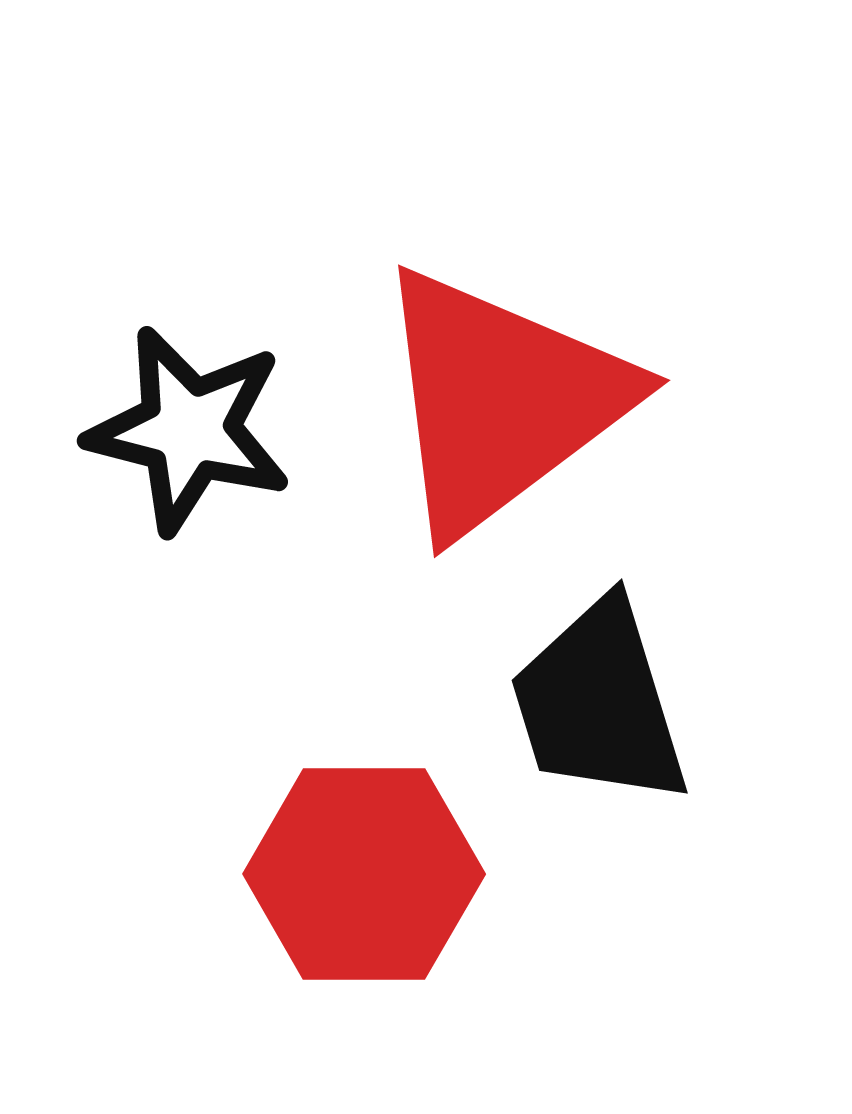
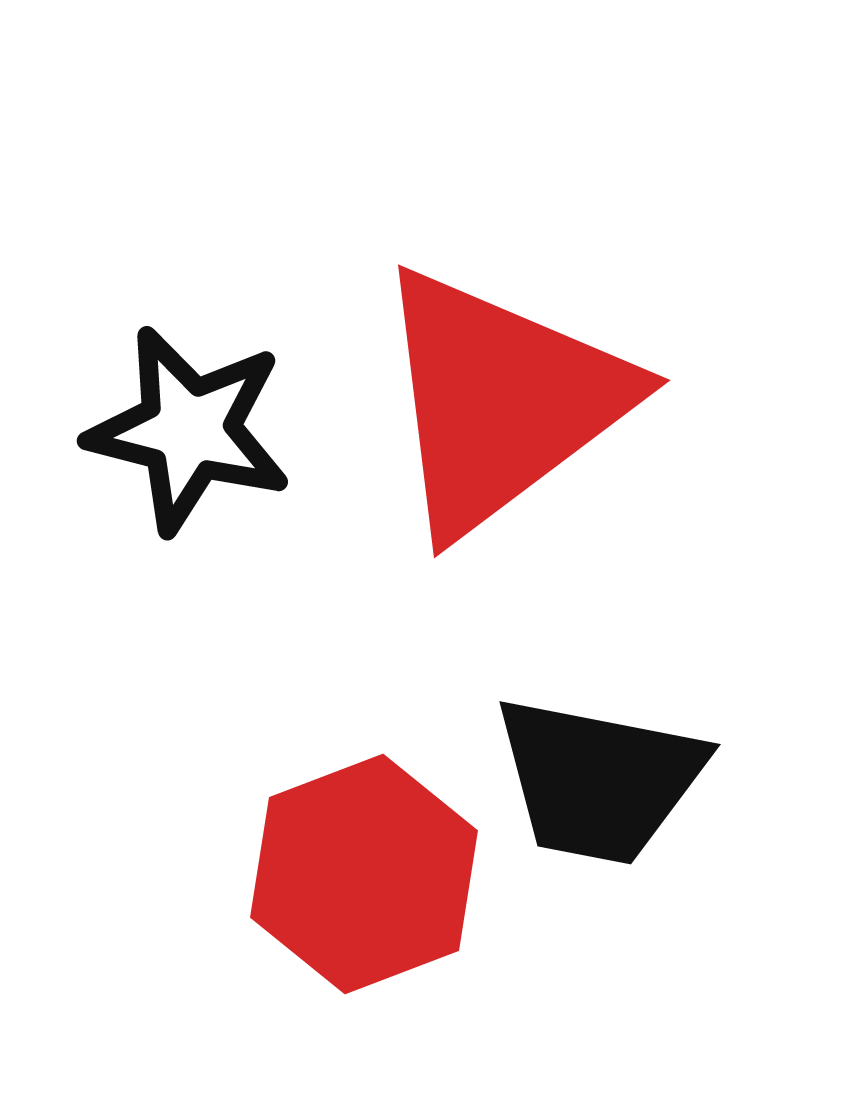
black trapezoid: moved 77 px down; rotated 62 degrees counterclockwise
red hexagon: rotated 21 degrees counterclockwise
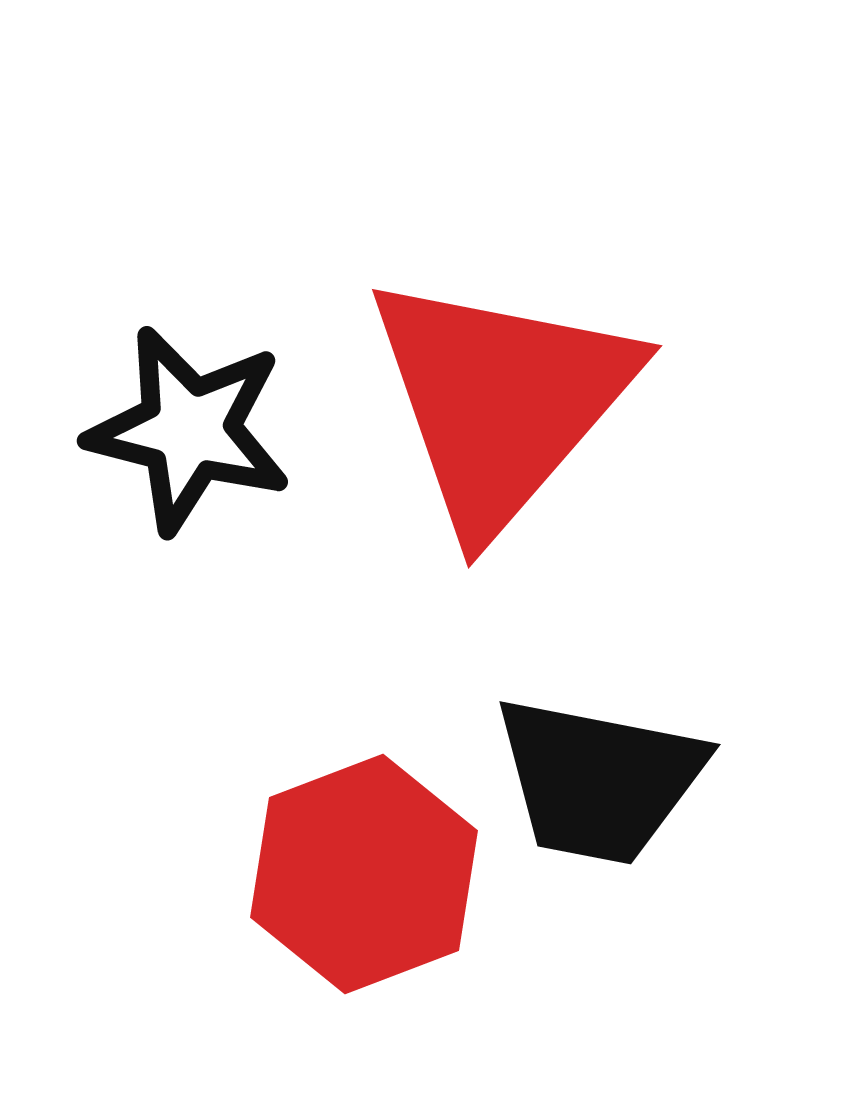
red triangle: rotated 12 degrees counterclockwise
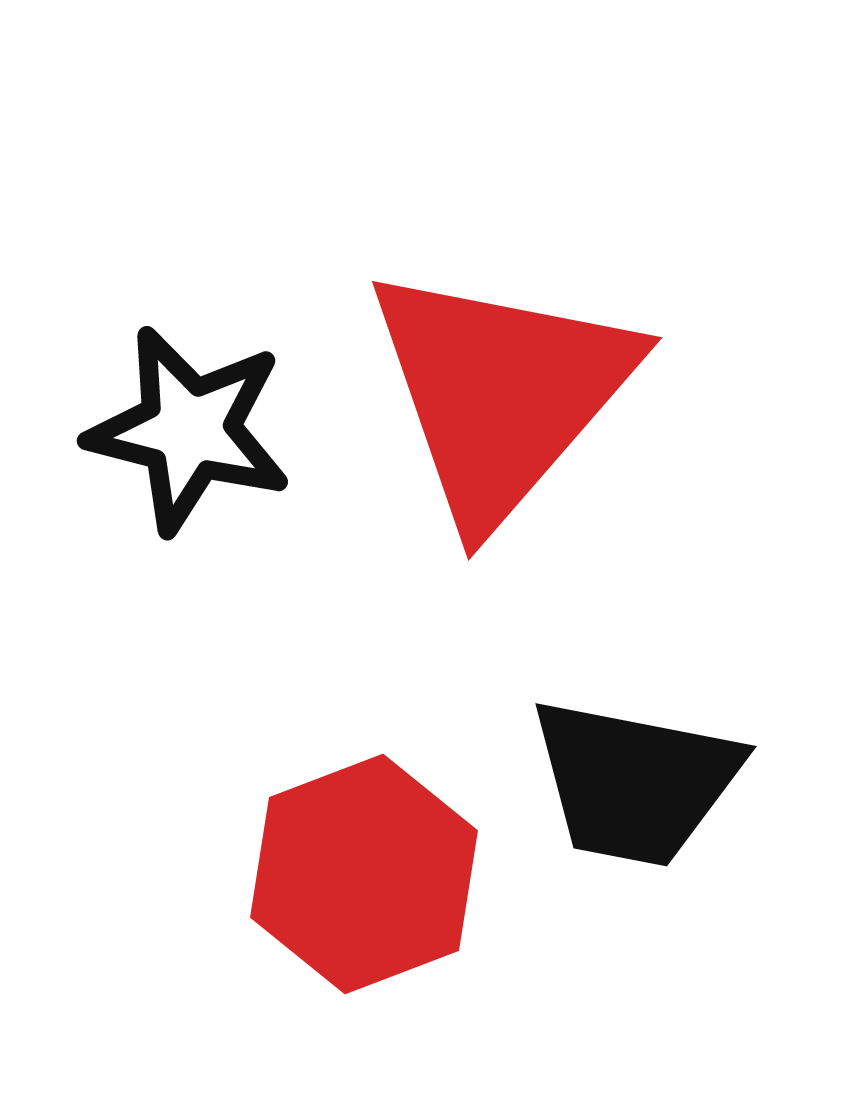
red triangle: moved 8 px up
black trapezoid: moved 36 px right, 2 px down
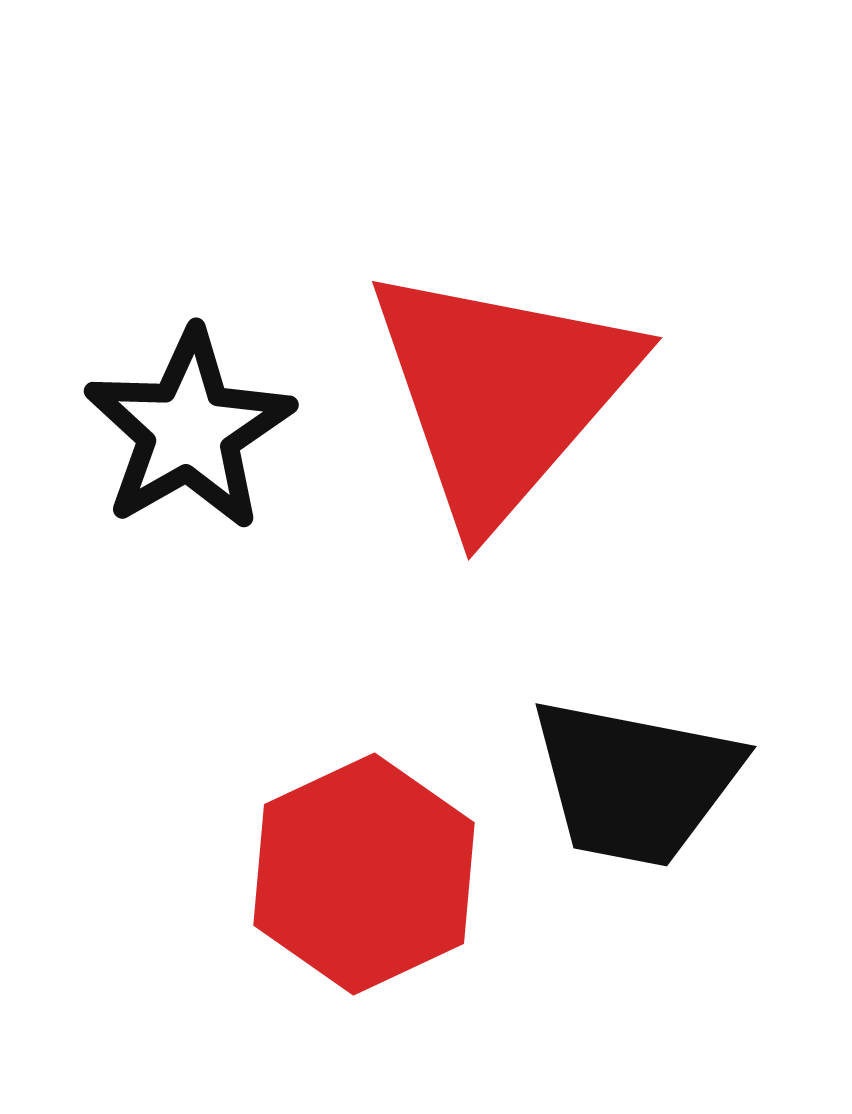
black star: rotated 28 degrees clockwise
red hexagon: rotated 4 degrees counterclockwise
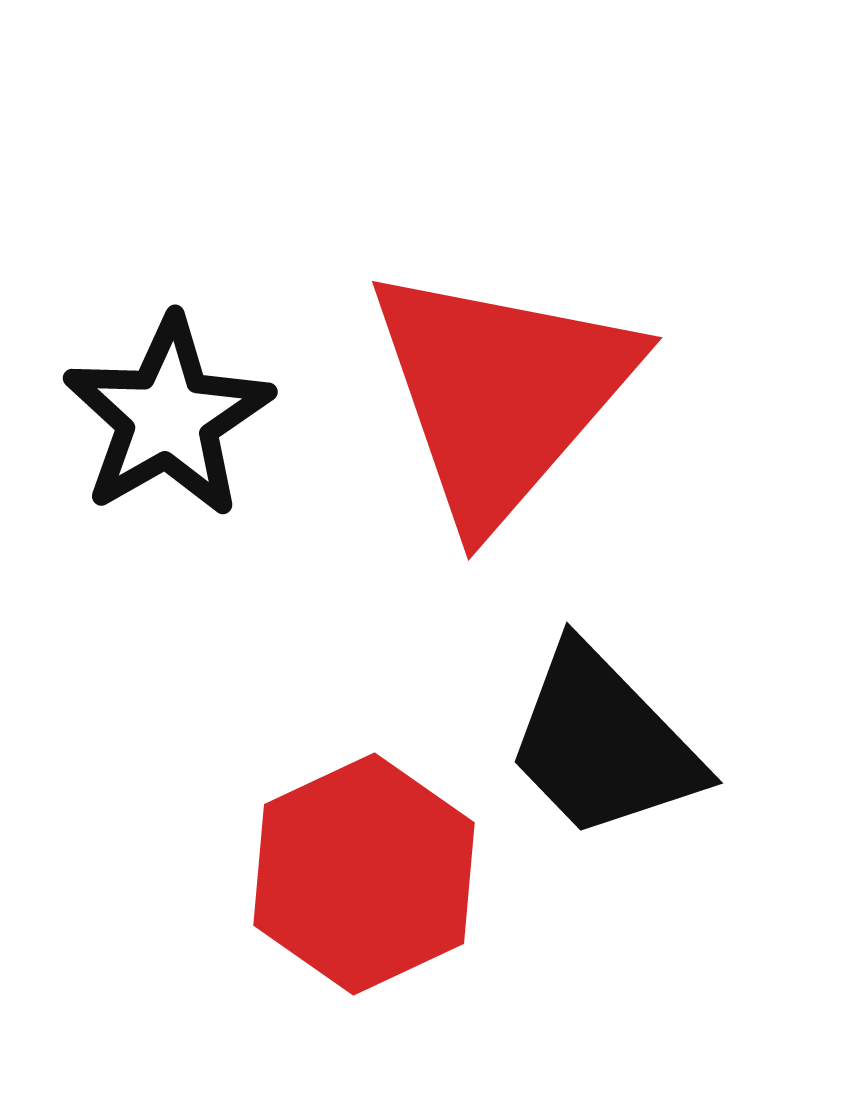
black star: moved 21 px left, 13 px up
black trapezoid: moved 32 px left, 39 px up; rotated 35 degrees clockwise
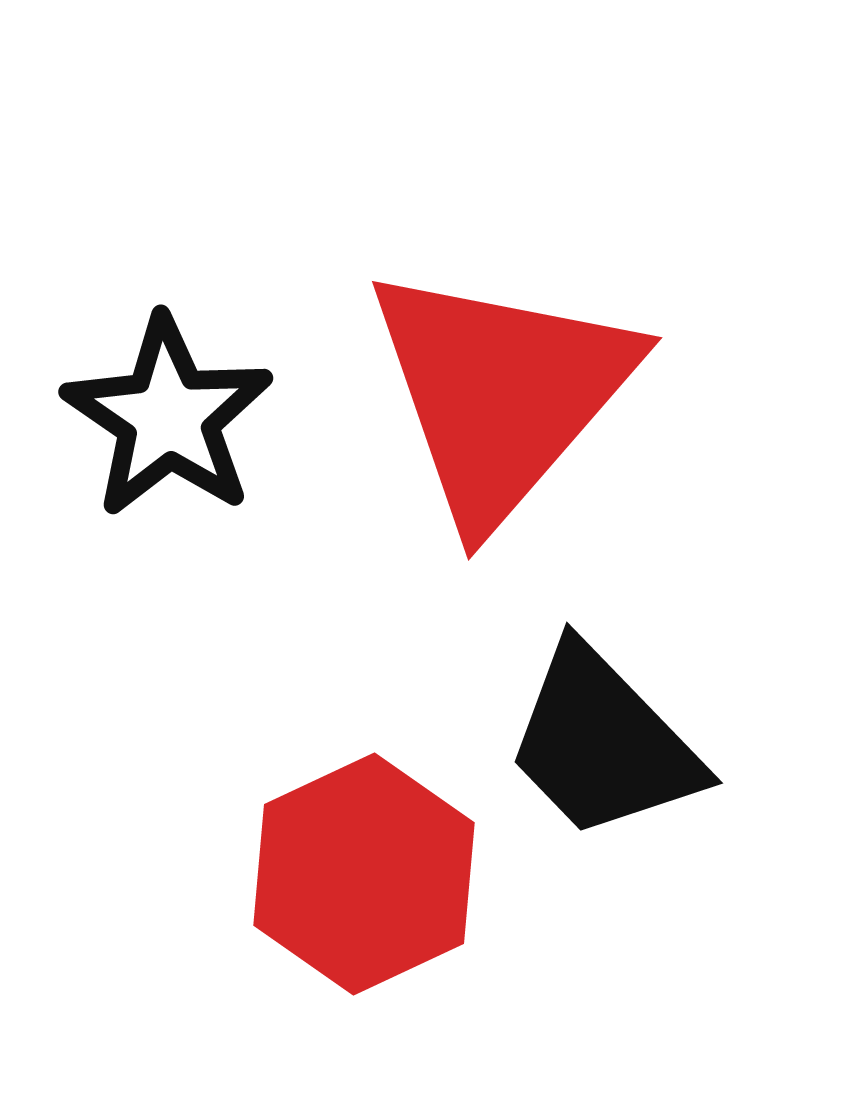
black star: rotated 8 degrees counterclockwise
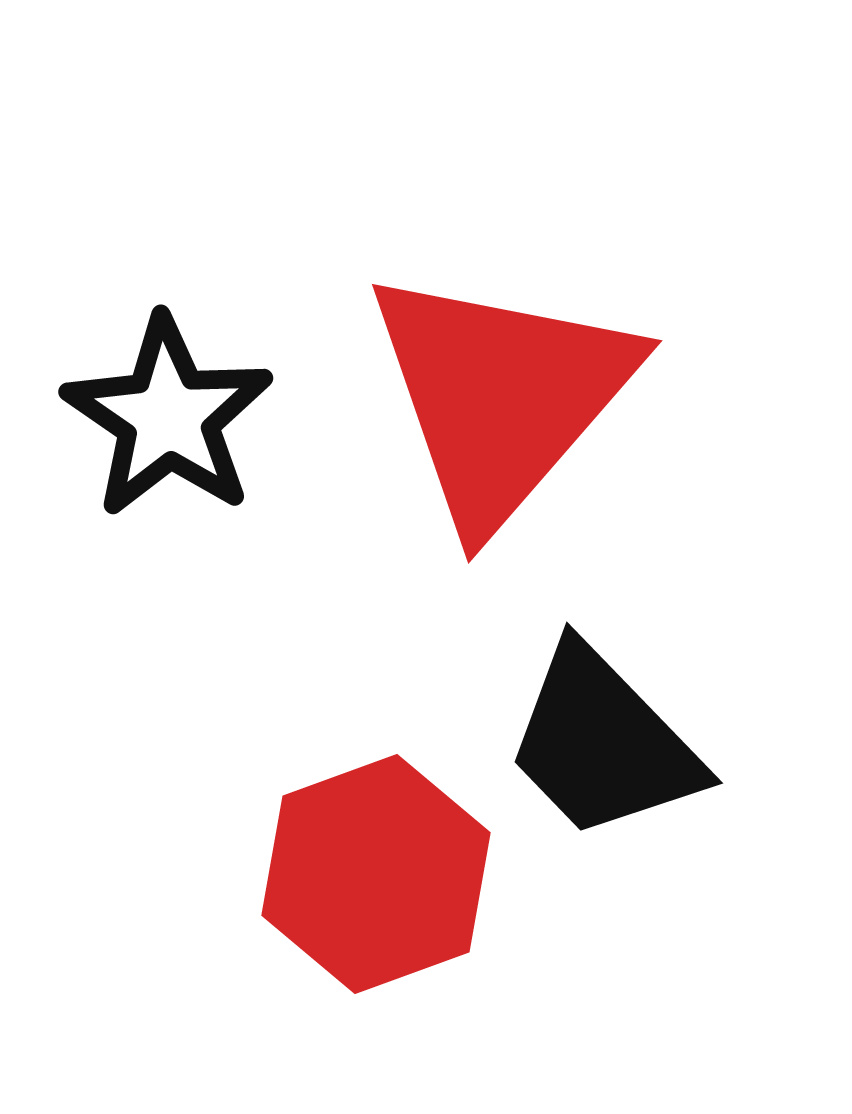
red triangle: moved 3 px down
red hexagon: moved 12 px right; rotated 5 degrees clockwise
